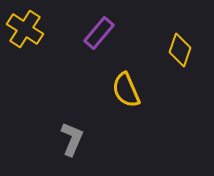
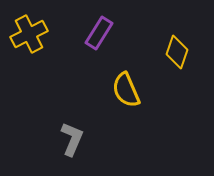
yellow cross: moved 4 px right, 5 px down; rotated 30 degrees clockwise
purple rectangle: rotated 8 degrees counterclockwise
yellow diamond: moved 3 px left, 2 px down
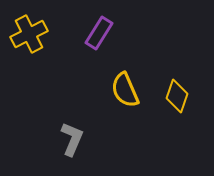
yellow diamond: moved 44 px down
yellow semicircle: moved 1 px left
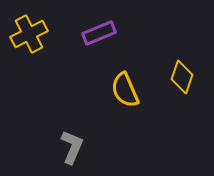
purple rectangle: rotated 36 degrees clockwise
yellow diamond: moved 5 px right, 19 px up
gray L-shape: moved 8 px down
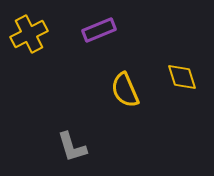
purple rectangle: moved 3 px up
yellow diamond: rotated 36 degrees counterclockwise
gray L-shape: rotated 140 degrees clockwise
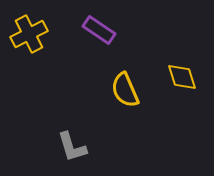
purple rectangle: rotated 56 degrees clockwise
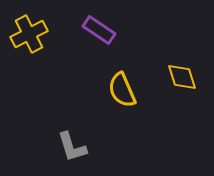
yellow semicircle: moved 3 px left
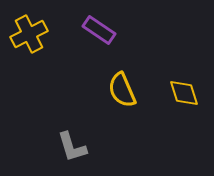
yellow diamond: moved 2 px right, 16 px down
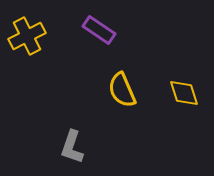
yellow cross: moved 2 px left, 2 px down
gray L-shape: rotated 36 degrees clockwise
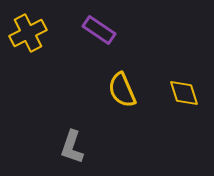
yellow cross: moved 1 px right, 3 px up
